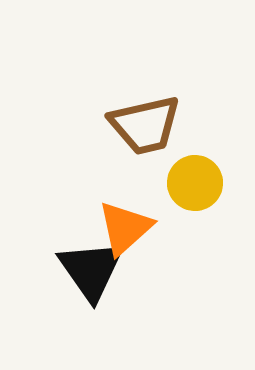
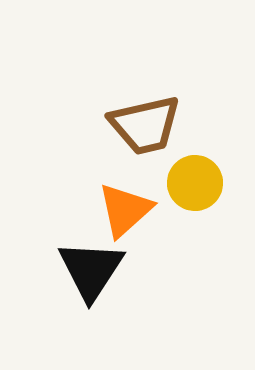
orange triangle: moved 18 px up
black triangle: rotated 8 degrees clockwise
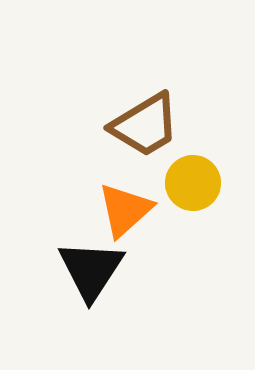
brown trapezoid: rotated 18 degrees counterclockwise
yellow circle: moved 2 px left
